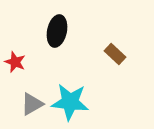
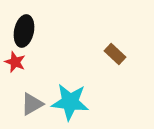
black ellipse: moved 33 px left
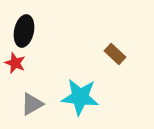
red star: moved 1 px down
cyan star: moved 10 px right, 5 px up
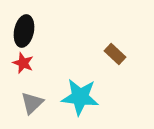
red star: moved 8 px right
gray triangle: moved 1 px up; rotated 15 degrees counterclockwise
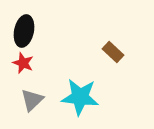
brown rectangle: moved 2 px left, 2 px up
gray triangle: moved 3 px up
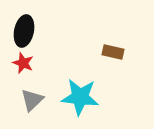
brown rectangle: rotated 30 degrees counterclockwise
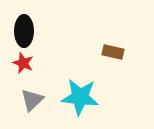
black ellipse: rotated 12 degrees counterclockwise
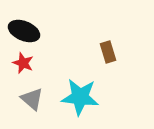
black ellipse: rotated 68 degrees counterclockwise
brown rectangle: moved 5 px left; rotated 60 degrees clockwise
gray triangle: moved 1 px up; rotated 35 degrees counterclockwise
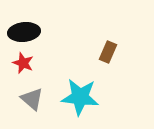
black ellipse: moved 1 px down; rotated 28 degrees counterclockwise
brown rectangle: rotated 40 degrees clockwise
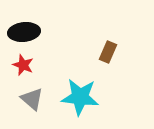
red star: moved 2 px down
